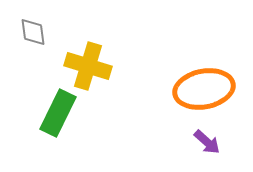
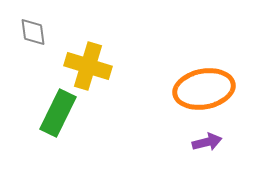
purple arrow: rotated 56 degrees counterclockwise
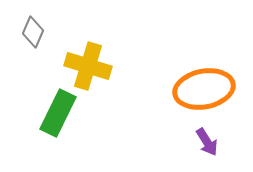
gray diamond: rotated 32 degrees clockwise
purple arrow: rotated 72 degrees clockwise
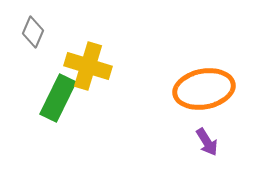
green rectangle: moved 15 px up
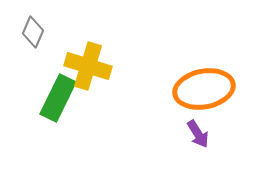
purple arrow: moved 9 px left, 8 px up
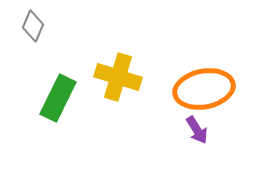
gray diamond: moved 6 px up
yellow cross: moved 30 px right, 11 px down
purple arrow: moved 1 px left, 4 px up
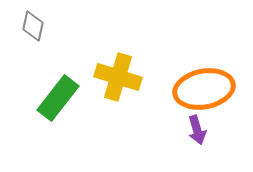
gray diamond: rotated 12 degrees counterclockwise
green rectangle: rotated 12 degrees clockwise
purple arrow: rotated 16 degrees clockwise
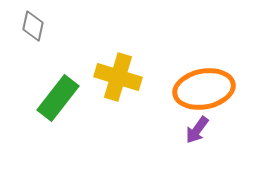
purple arrow: rotated 52 degrees clockwise
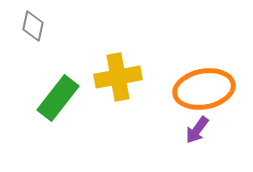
yellow cross: rotated 27 degrees counterclockwise
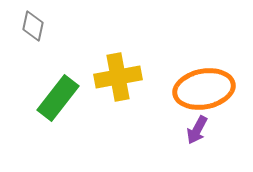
purple arrow: rotated 8 degrees counterclockwise
